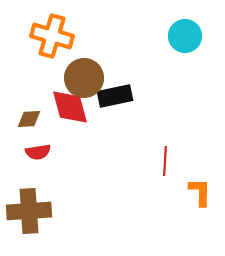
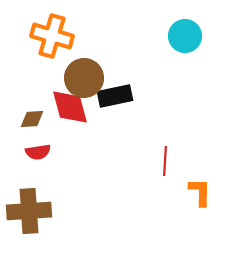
brown diamond: moved 3 px right
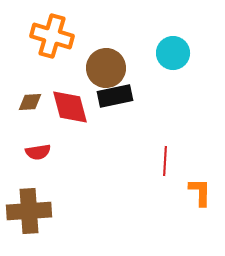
cyan circle: moved 12 px left, 17 px down
brown circle: moved 22 px right, 10 px up
brown diamond: moved 2 px left, 17 px up
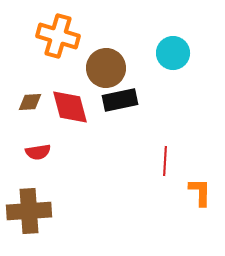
orange cross: moved 6 px right
black rectangle: moved 5 px right, 4 px down
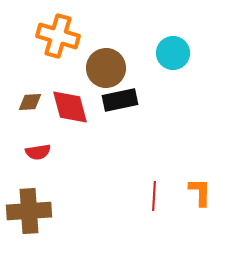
red line: moved 11 px left, 35 px down
